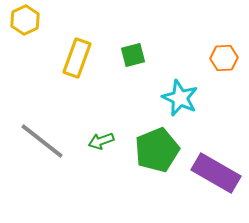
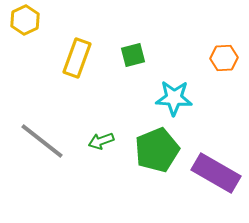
cyan star: moved 6 px left; rotated 21 degrees counterclockwise
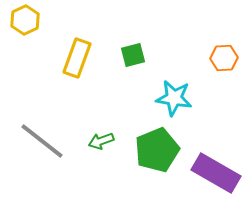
cyan star: rotated 6 degrees clockwise
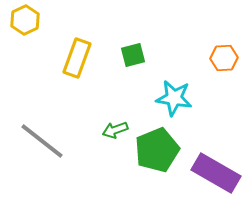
green arrow: moved 14 px right, 11 px up
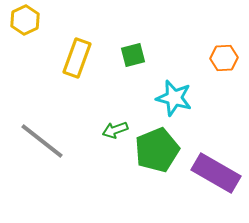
cyan star: rotated 6 degrees clockwise
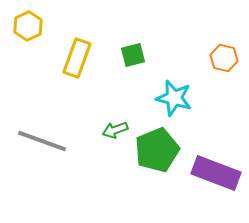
yellow hexagon: moved 3 px right, 6 px down
orange hexagon: rotated 16 degrees clockwise
gray line: rotated 18 degrees counterclockwise
purple rectangle: rotated 9 degrees counterclockwise
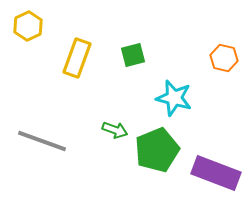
green arrow: rotated 140 degrees counterclockwise
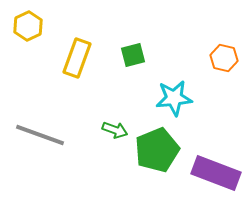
cyan star: rotated 21 degrees counterclockwise
gray line: moved 2 px left, 6 px up
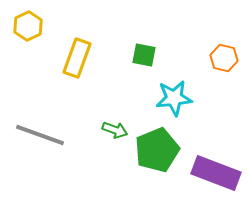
green square: moved 11 px right; rotated 25 degrees clockwise
